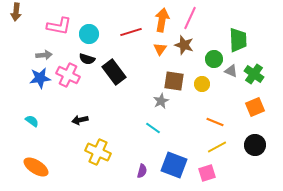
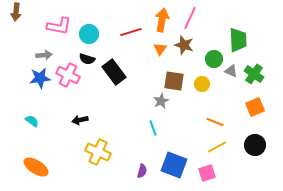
cyan line: rotated 35 degrees clockwise
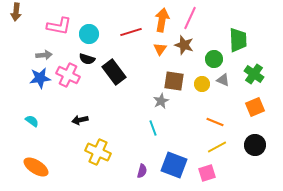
gray triangle: moved 8 px left, 9 px down
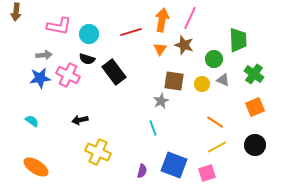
orange line: rotated 12 degrees clockwise
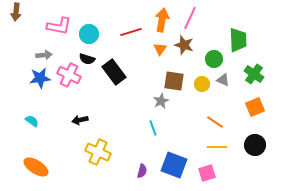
pink cross: moved 1 px right
yellow line: rotated 30 degrees clockwise
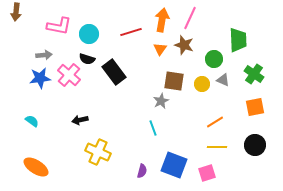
pink cross: rotated 15 degrees clockwise
orange square: rotated 12 degrees clockwise
orange line: rotated 66 degrees counterclockwise
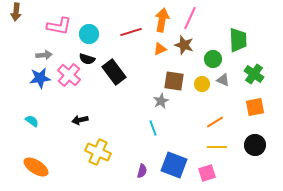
orange triangle: rotated 32 degrees clockwise
green circle: moved 1 px left
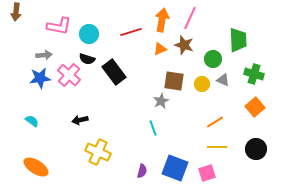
green cross: rotated 18 degrees counterclockwise
orange square: rotated 30 degrees counterclockwise
black circle: moved 1 px right, 4 px down
blue square: moved 1 px right, 3 px down
